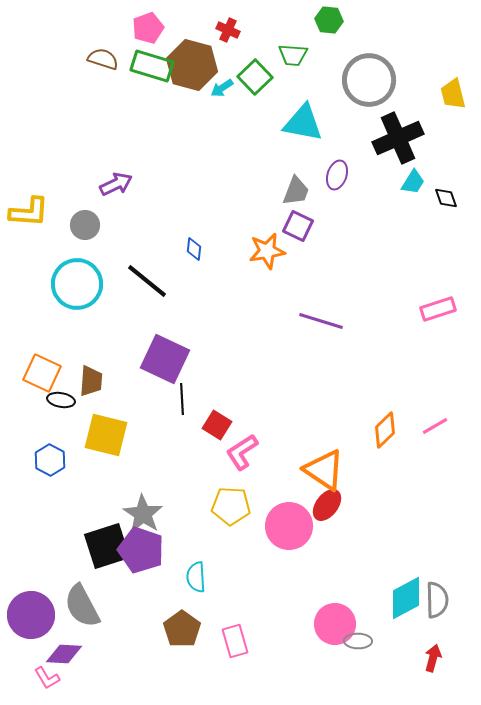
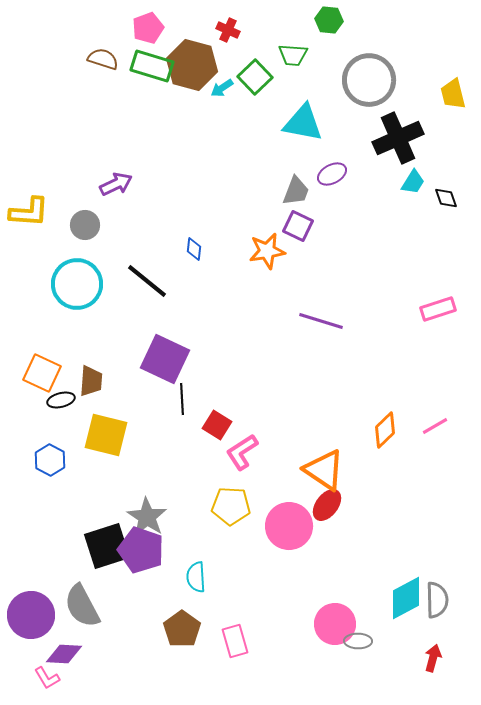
purple ellipse at (337, 175): moved 5 px left, 1 px up; rotated 44 degrees clockwise
black ellipse at (61, 400): rotated 24 degrees counterclockwise
gray star at (143, 514): moved 4 px right, 3 px down
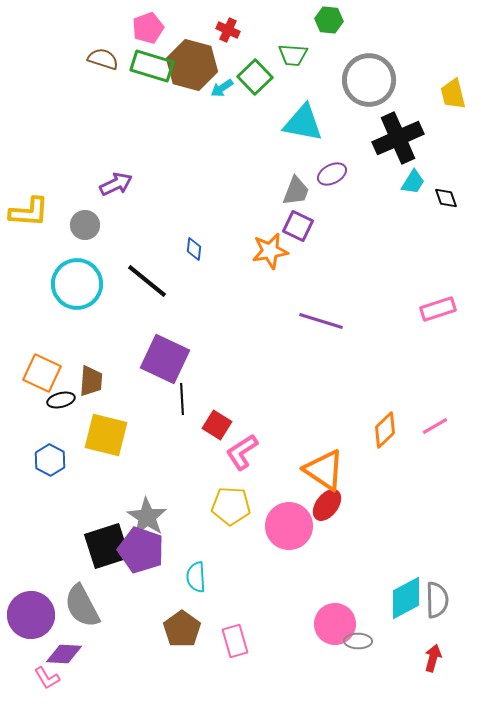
orange star at (267, 251): moved 3 px right
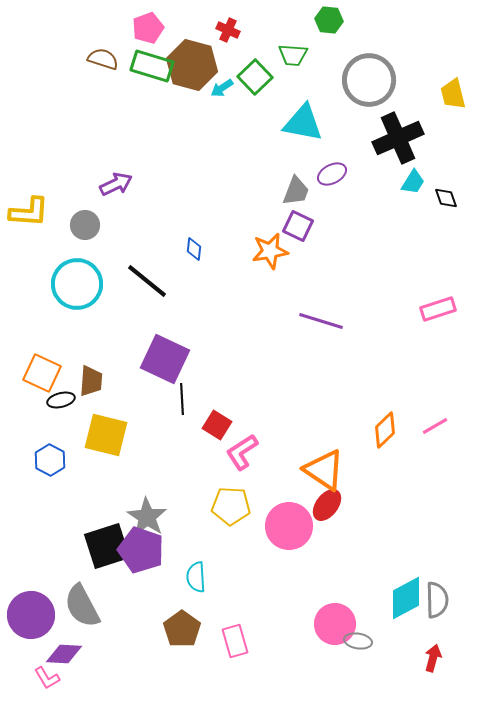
gray ellipse at (358, 641): rotated 8 degrees clockwise
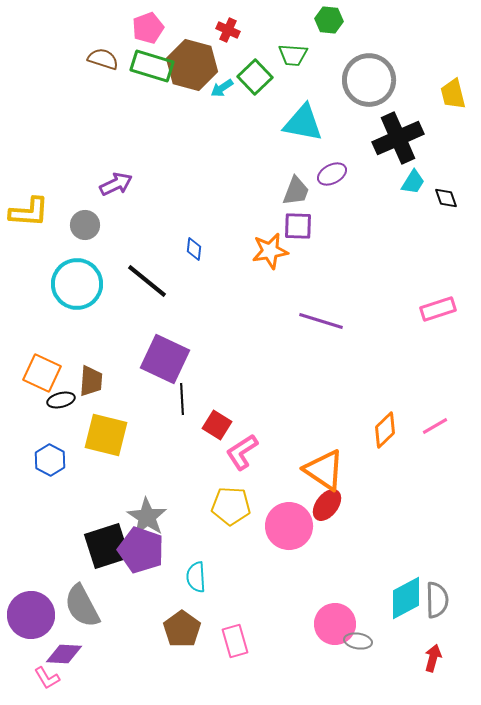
purple square at (298, 226): rotated 24 degrees counterclockwise
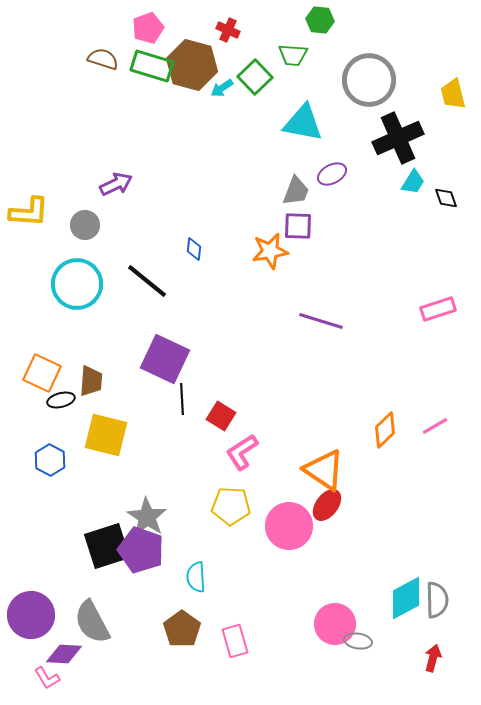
green hexagon at (329, 20): moved 9 px left
red square at (217, 425): moved 4 px right, 9 px up
gray semicircle at (82, 606): moved 10 px right, 16 px down
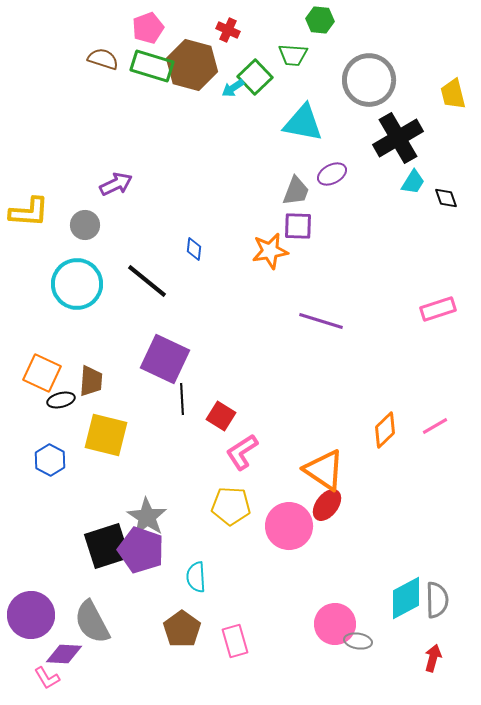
cyan arrow at (222, 88): moved 11 px right
black cross at (398, 138): rotated 6 degrees counterclockwise
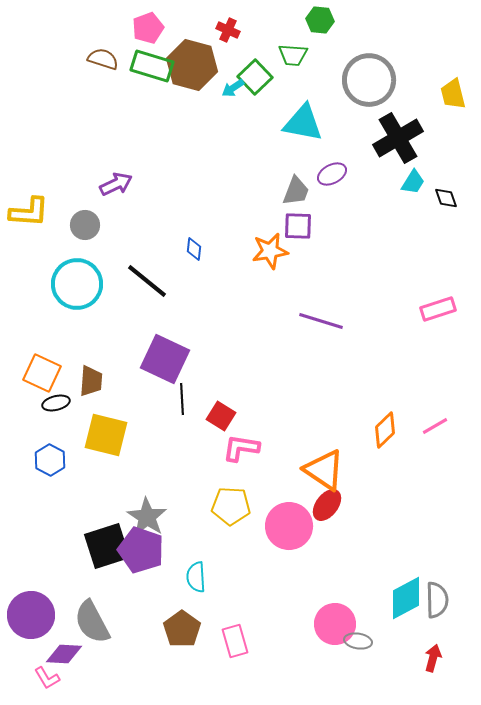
black ellipse at (61, 400): moved 5 px left, 3 px down
pink L-shape at (242, 452): moved 1 px left, 4 px up; rotated 42 degrees clockwise
